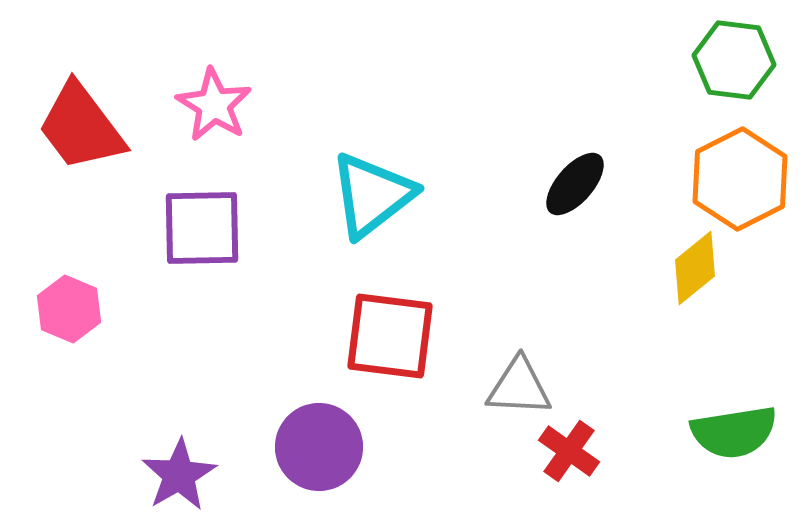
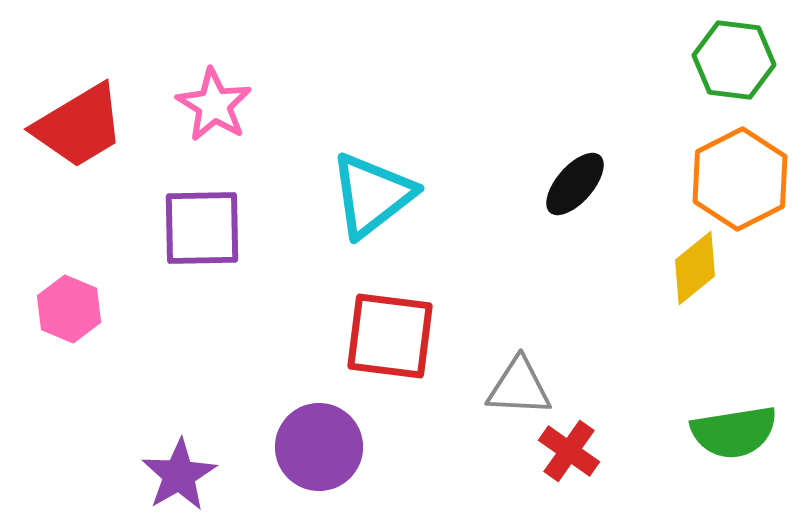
red trapezoid: moved 2 px left, 1 px up; rotated 84 degrees counterclockwise
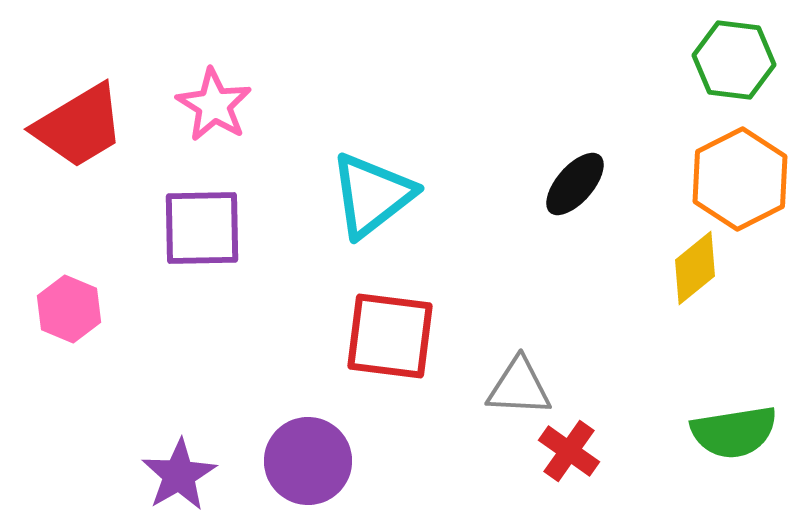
purple circle: moved 11 px left, 14 px down
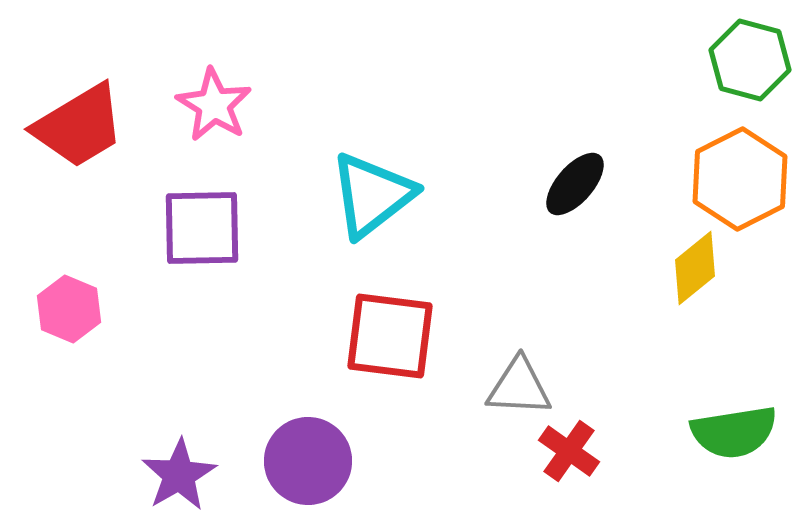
green hexagon: moved 16 px right; rotated 8 degrees clockwise
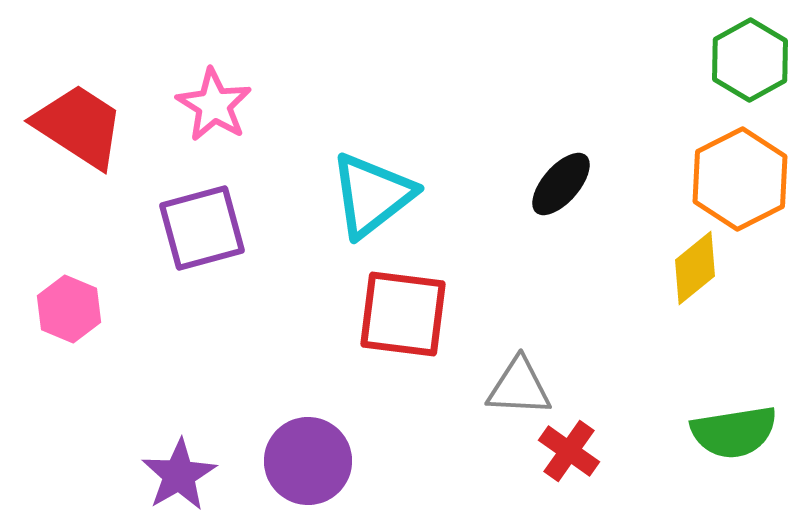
green hexagon: rotated 16 degrees clockwise
red trapezoid: rotated 116 degrees counterclockwise
black ellipse: moved 14 px left
purple square: rotated 14 degrees counterclockwise
red square: moved 13 px right, 22 px up
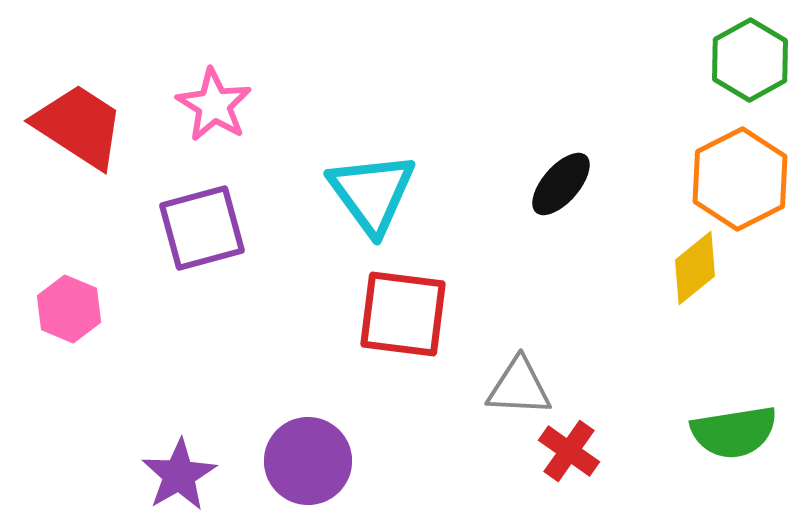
cyan triangle: moved 2 px up; rotated 28 degrees counterclockwise
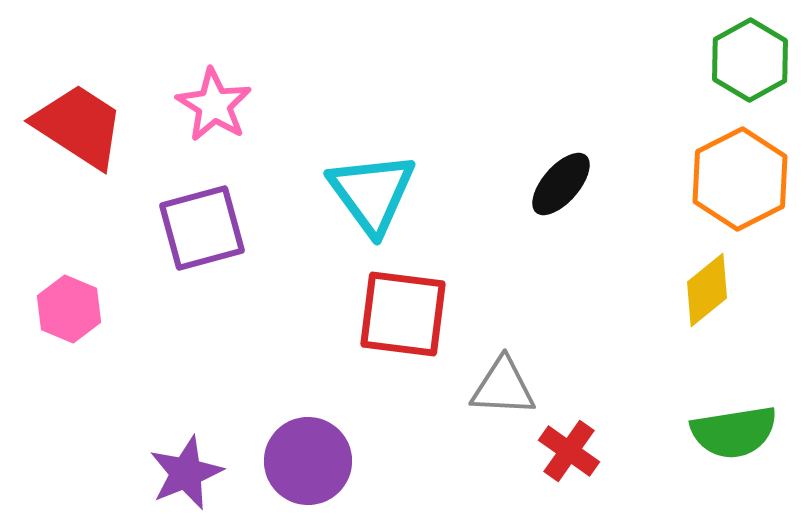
yellow diamond: moved 12 px right, 22 px down
gray triangle: moved 16 px left
purple star: moved 7 px right, 2 px up; rotated 8 degrees clockwise
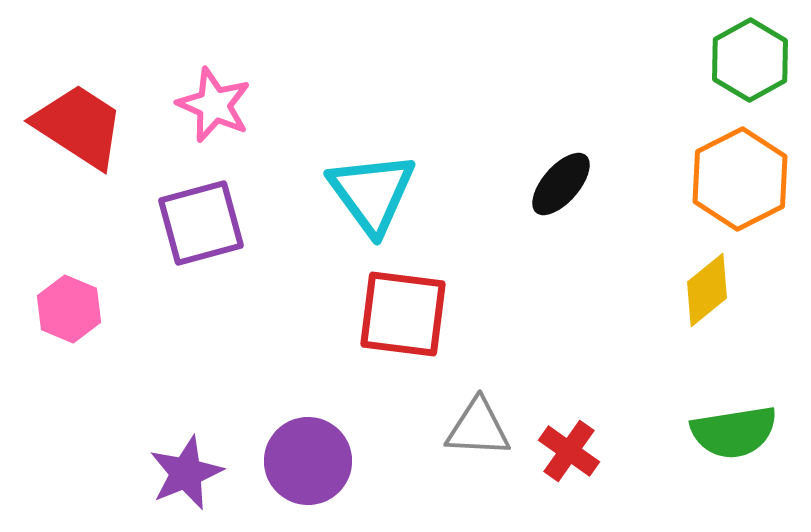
pink star: rotated 8 degrees counterclockwise
purple square: moved 1 px left, 5 px up
gray triangle: moved 25 px left, 41 px down
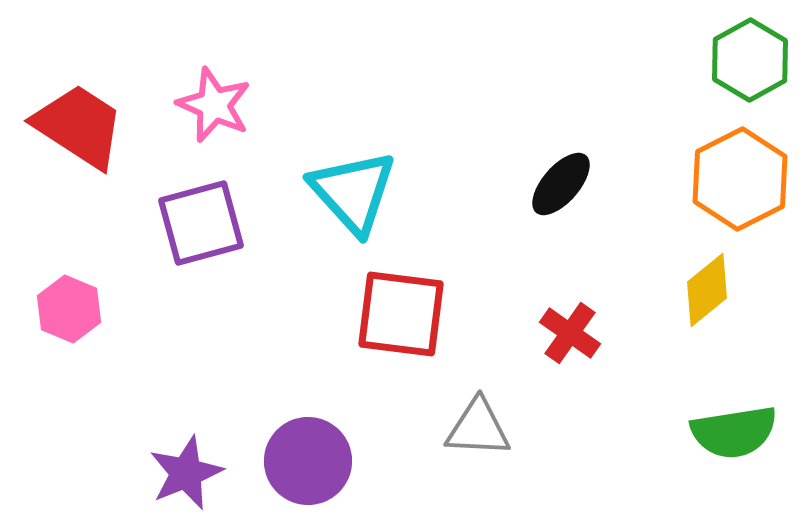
cyan triangle: moved 19 px left, 1 px up; rotated 6 degrees counterclockwise
red square: moved 2 px left
red cross: moved 1 px right, 118 px up
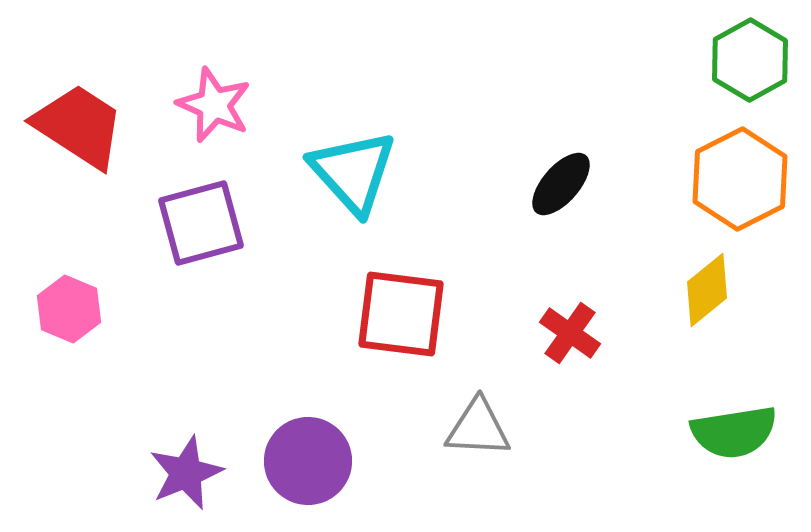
cyan triangle: moved 20 px up
